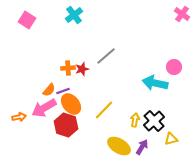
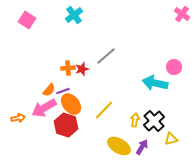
orange arrow: moved 1 px left, 1 px down
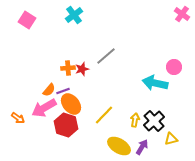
yellow line: moved 5 px down
orange arrow: rotated 48 degrees clockwise
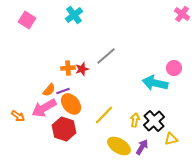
pink circle: moved 1 px down
orange arrow: moved 2 px up
red hexagon: moved 2 px left, 4 px down
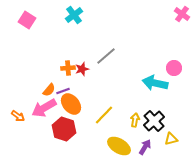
purple arrow: moved 3 px right
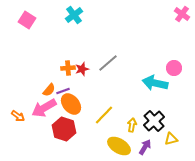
gray line: moved 2 px right, 7 px down
yellow arrow: moved 3 px left, 5 px down
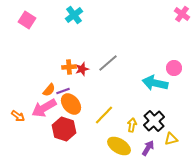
orange cross: moved 1 px right, 1 px up
purple arrow: moved 3 px right, 1 px down
